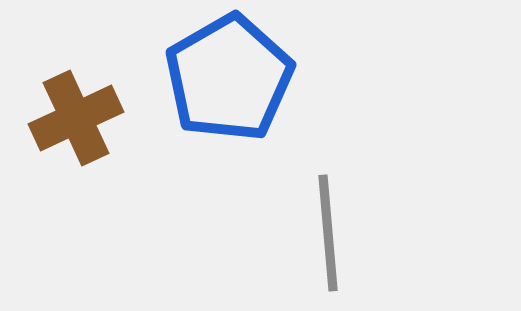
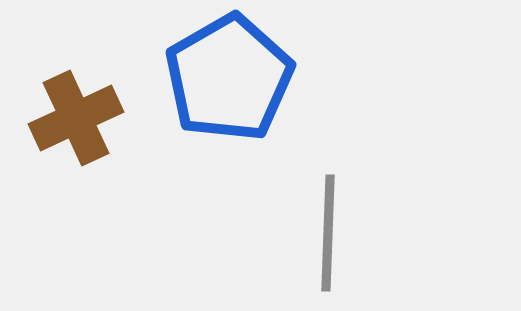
gray line: rotated 7 degrees clockwise
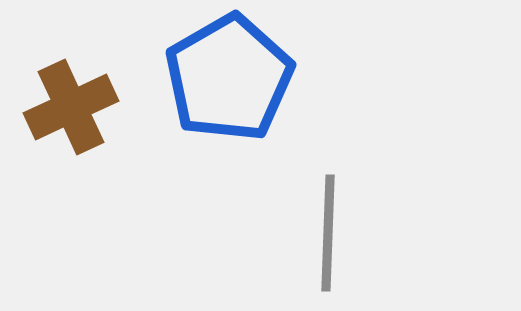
brown cross: moved 5 px left, 11 px up
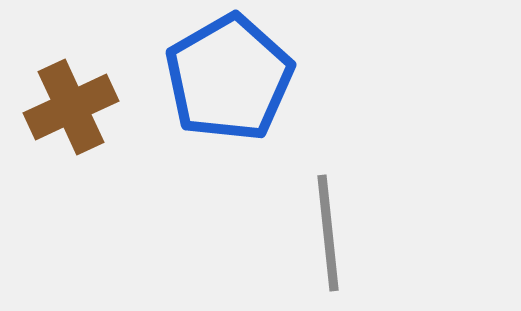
gray line: rotated 8 degrees counterclockwise
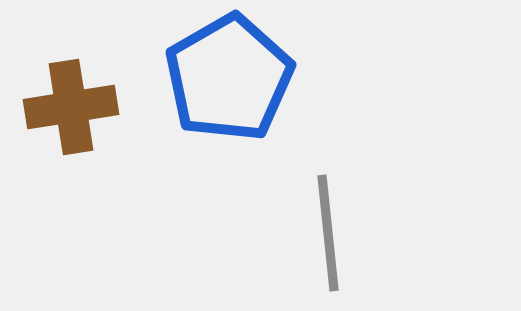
brown cross: rotated 16 degrees clockwise
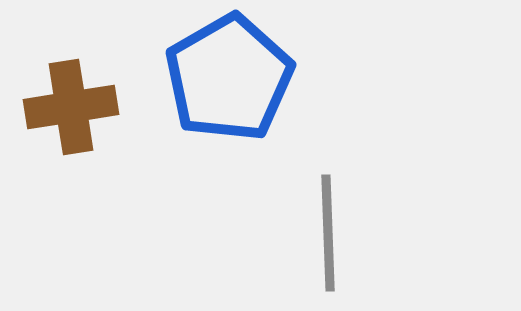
gray line: rotated 4 degrees clockwise
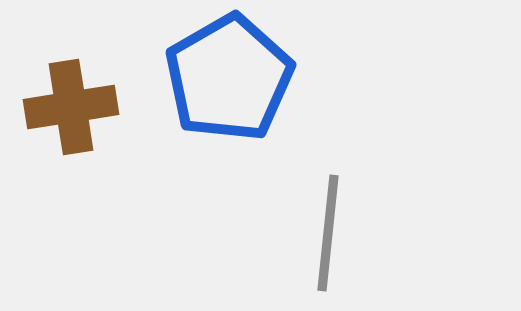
gray line: rotated 8 degrees clockwise
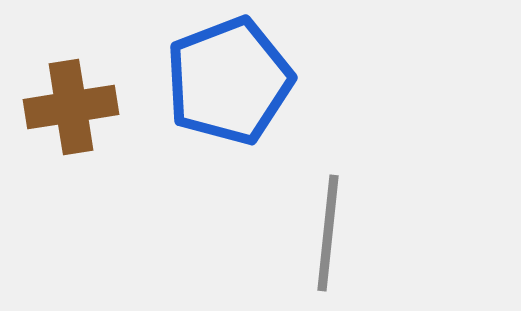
blue pentagon: moved 3 px down; rotated 9 degrees clockwise
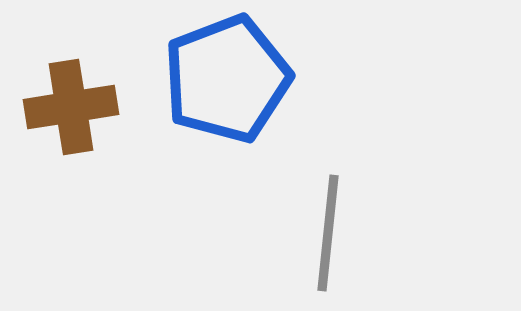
blue pentagon: moved 2 px left, 2 px up
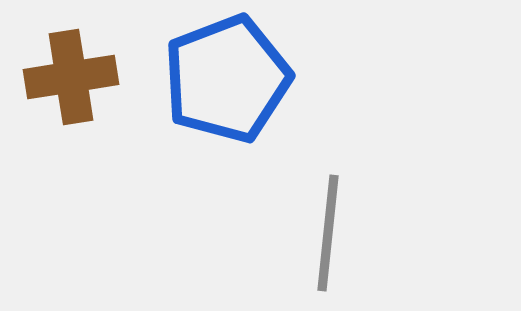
brown cross: moved 30 px up
